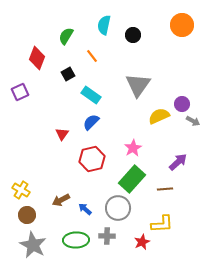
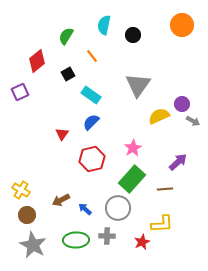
red diamond: moved 3 px down; rotated 30 degrees clockwise
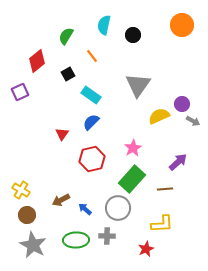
red star: moved 4 px right, 7 px down
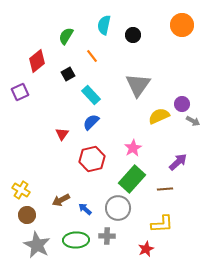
cyan rectangle: rotated 12 degrees clockwise
gray star: moved 4 px right
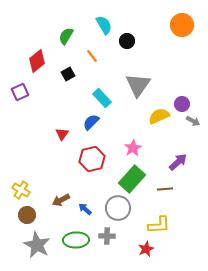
cyan semicircle: rotated 138 degrees clockwise
black circle: moved 6 px left, 6 px down
cyan rectangle: moved 11 px right, 3 px down
yellow L-shape: moved 3 px left, 1 px down
